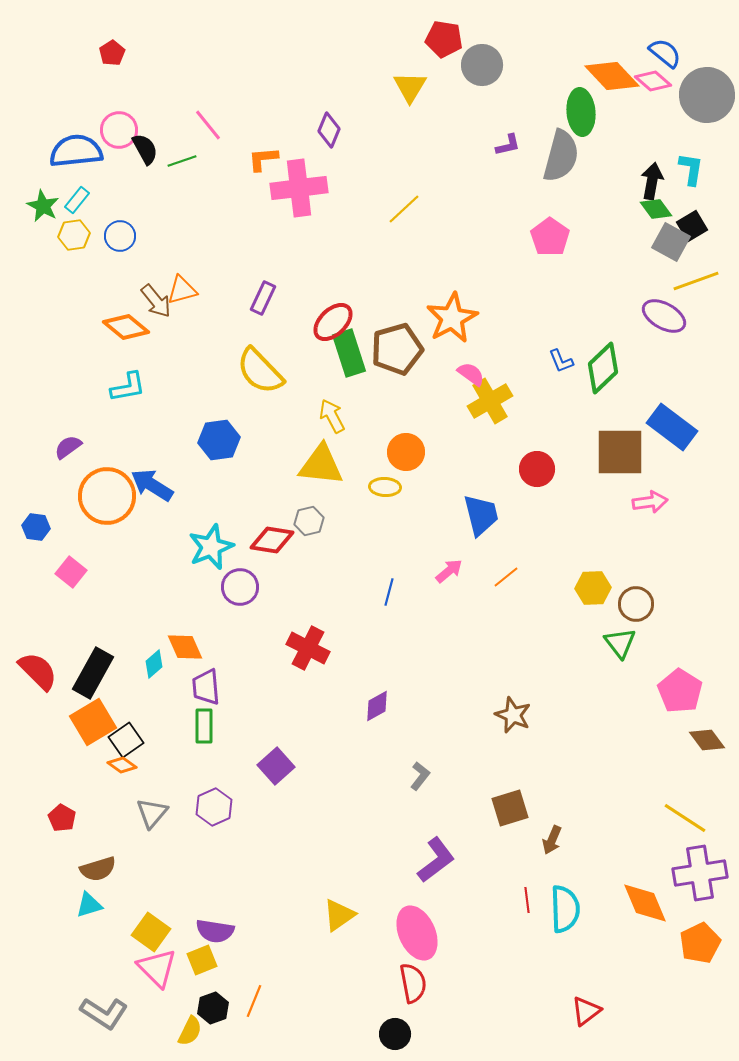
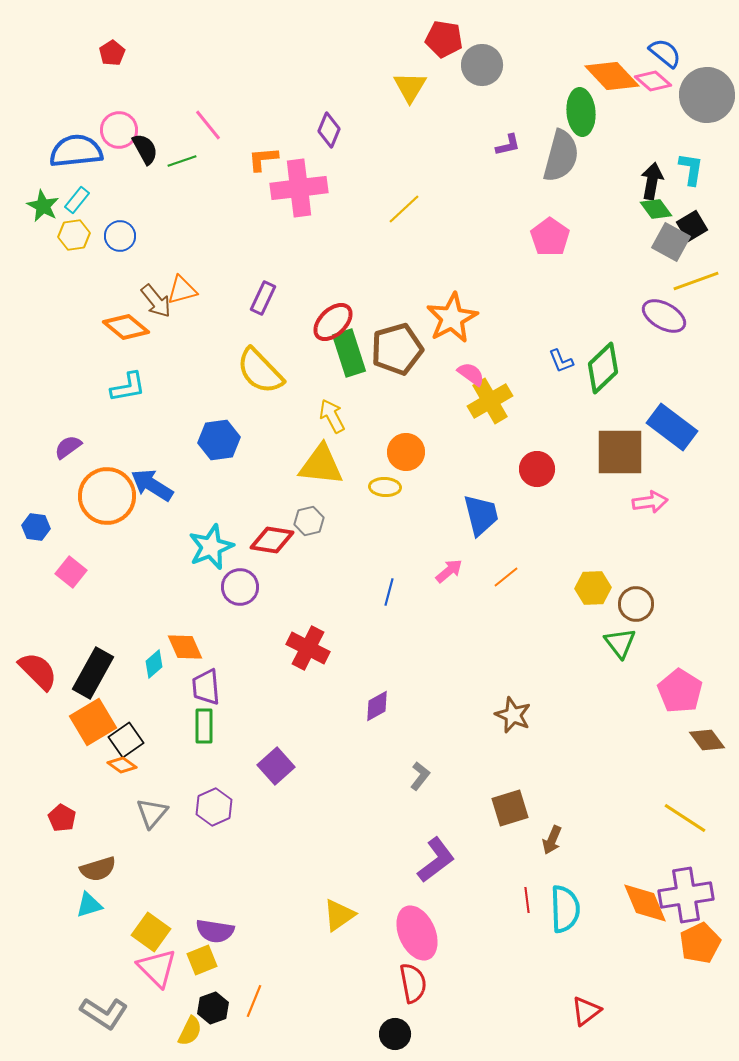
purple cross at (700, 873): moved 14 px left, 22 px down
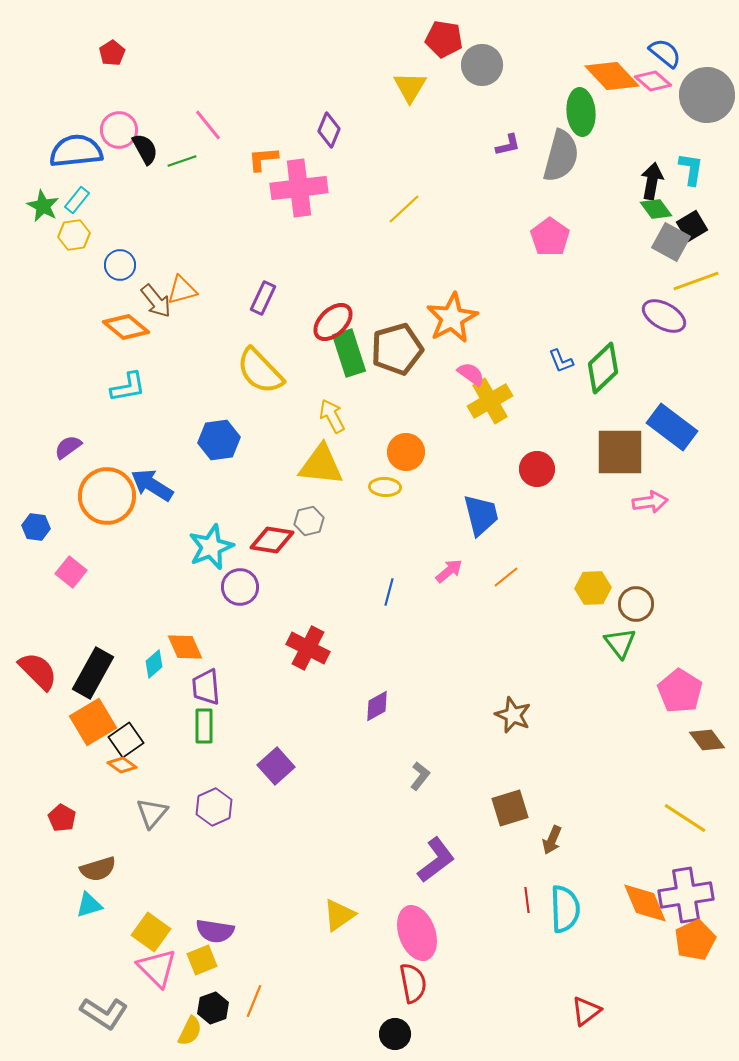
blue circle at (120, 236): moved 29 px down
pink ellipse at (417, 933): rotated 4 degrees clockwise
orange pentagon at (700, 943): moved 5 px left, 3 px up
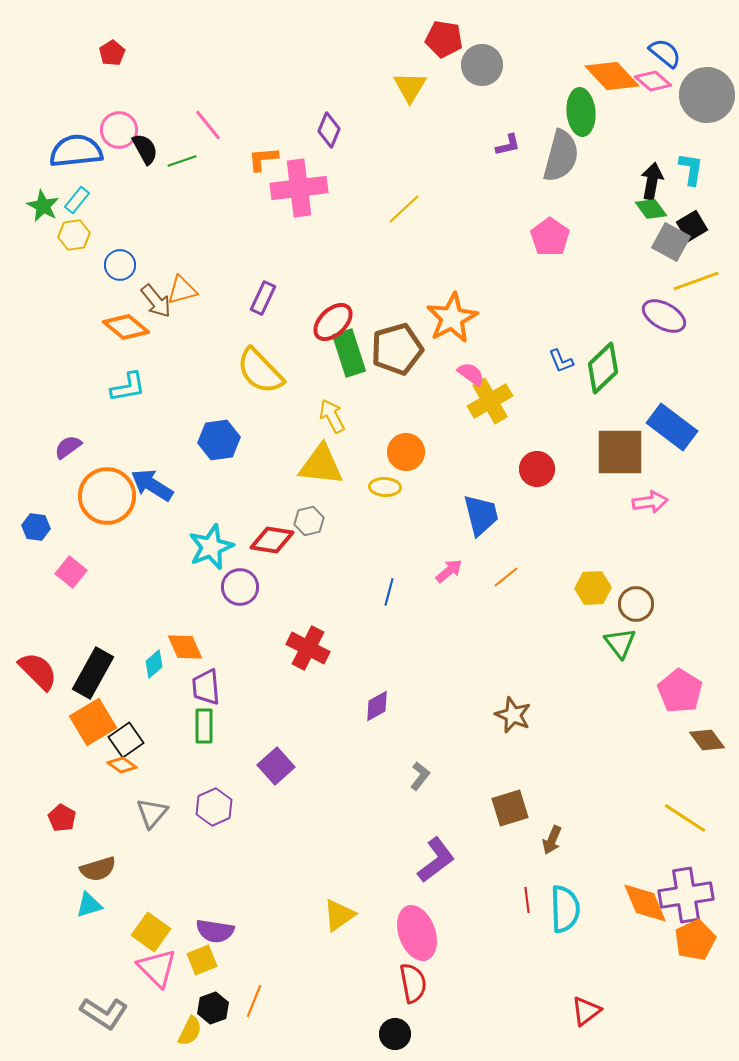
green diamond at (656, 209): moved 5 px left
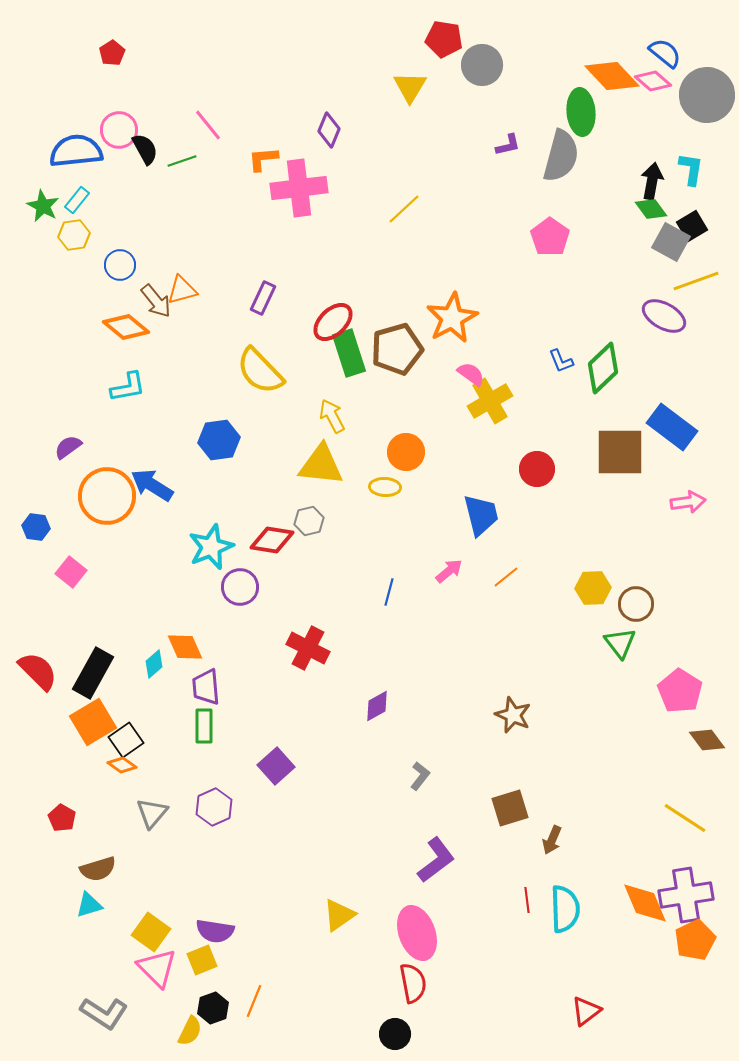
pink arrow at (650, 502): moved 38 px right
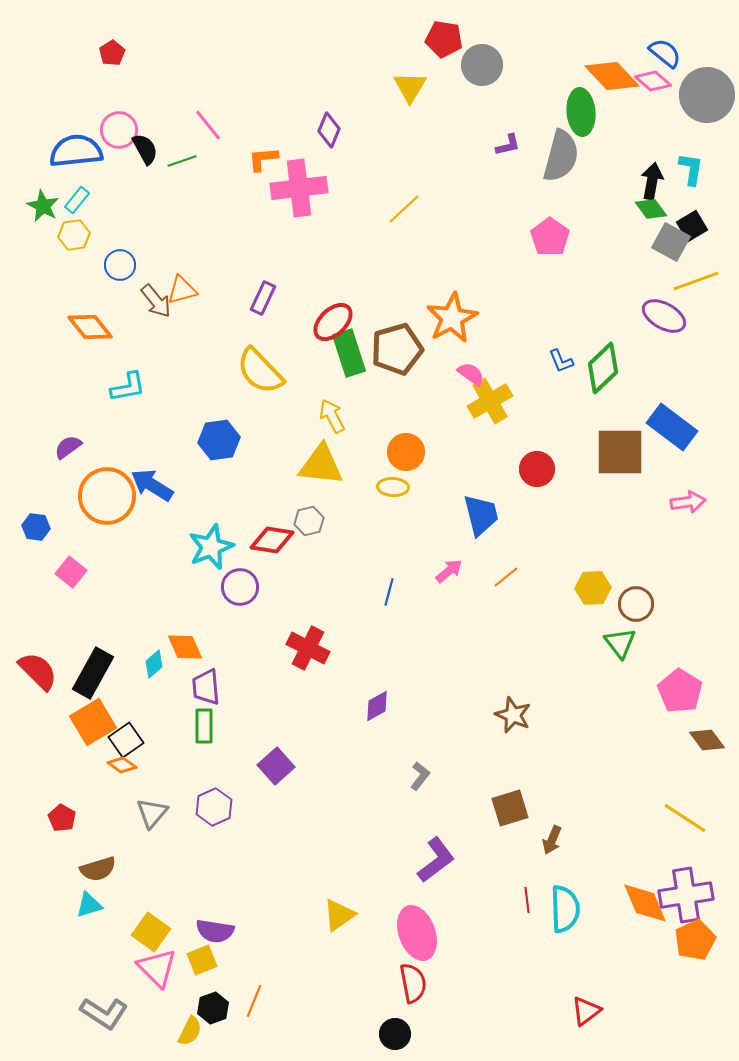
orange diamond at (126, 327): moved 36 px left; rotated 12 degrees clockwise
yellow ellipse at (385, 487): moved 8 px right
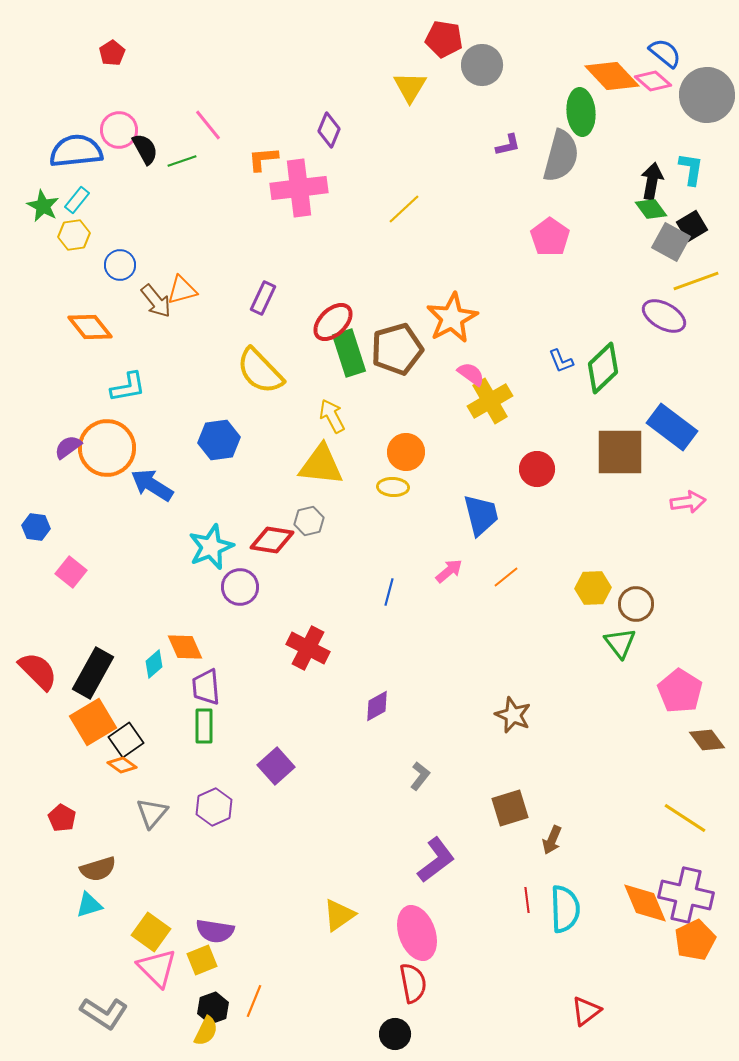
orange circle at (107, 496): moved 48 px up
purple cross at (686, 895): rotated 22 degrees clockwise
yellow semicircle at (190, 1031): moved 16 px right
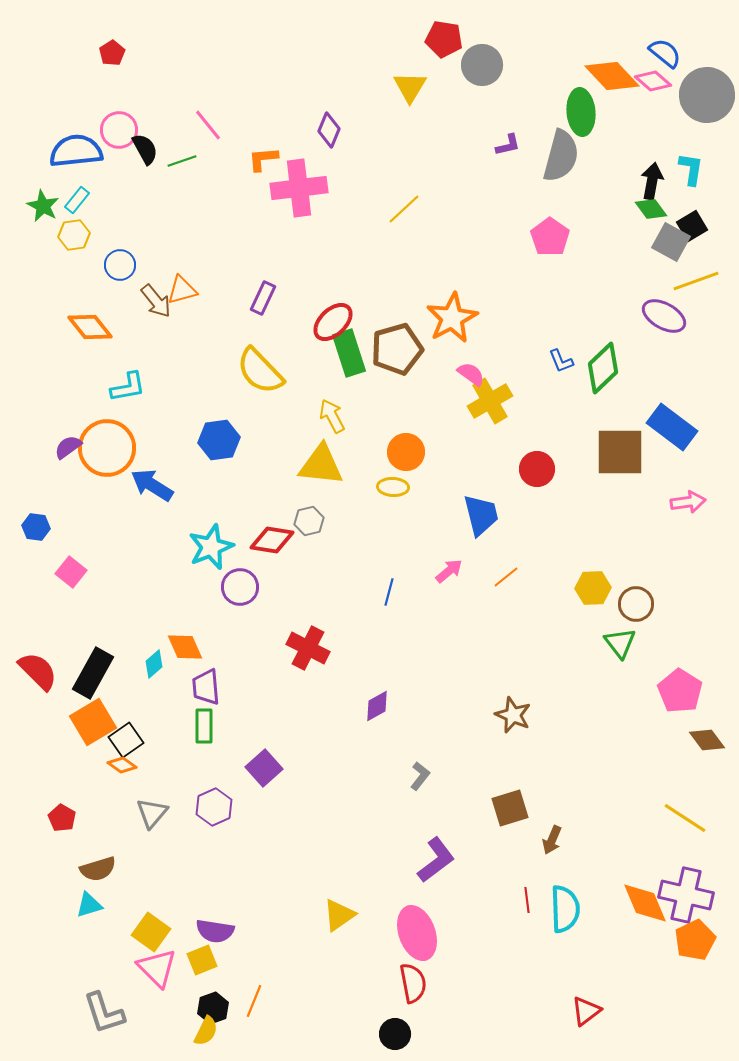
purple square at (276, 766): moved 12 px left, 2 px down
gray L-shape at (104, 1013): rotated 39 degrees clockwise
